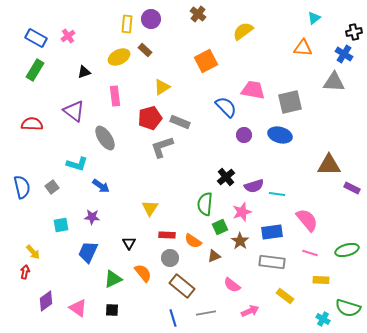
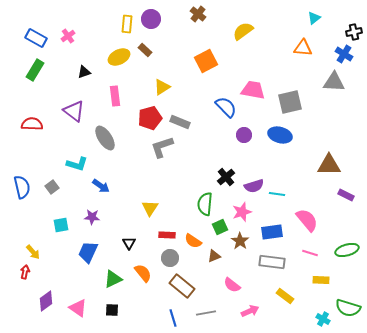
purple rectangle at (352, 188): moved 6 px left, 7 px down
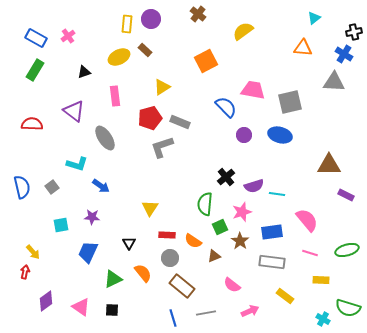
pink triangle at (78, 308): moved 3 px right, 1 px up
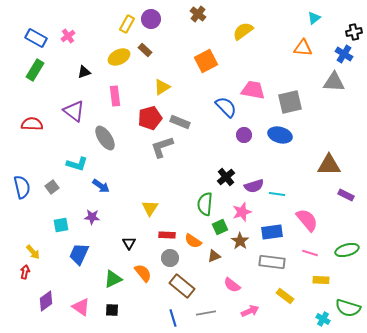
yellow rectangle at (127, 24): rotated 24 degrees clockwise
blue trapezoid at (88, 252): moved 9 px left, 2 px down
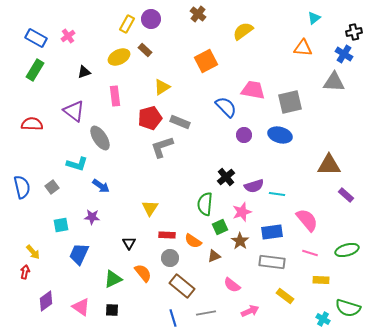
gray ellipse at (105, 138): moved 5 px left
purple rectangle at (346, 195): rotated 14 degrees clockwise
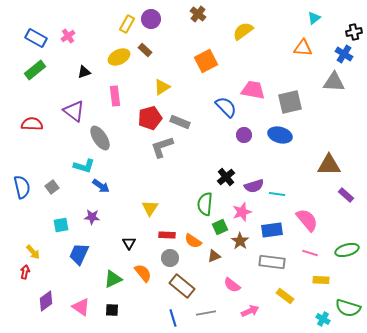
green rectangle at (35, 70): rotated 20 degrees clockwise
cyan L-shape at (77, 164): moved 7 px right, 2 px down
blue rectangle at (272, 232): moved 2 px up
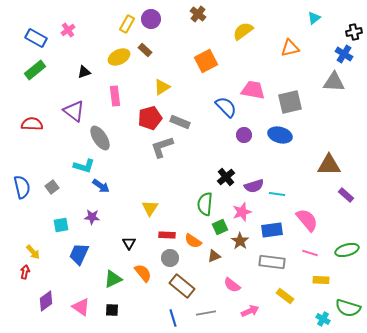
pink cross at (68, 36): moved 6 px up
orange triangle at (303, 48): moved 13 px left; rotated 18 degrees counterclockwise
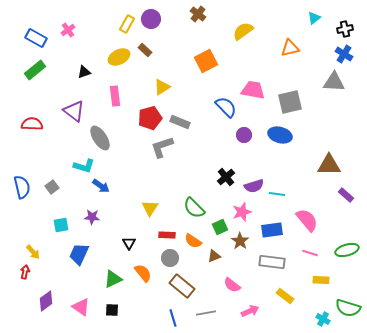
black cross at (354, 32): moved 9 px left, 3 px up
green semicircle at (205, 204): moved 11 px left, 4 px down; rotated 50 degrees counterclockwise
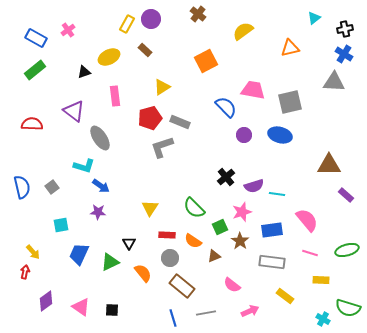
yellow ellipse at (119, 57): moved 10 px left
purple star at (92, 217): moved 6 px right, 5 px up
green triangle at (113, 279): moved 3 px left, 17 px up
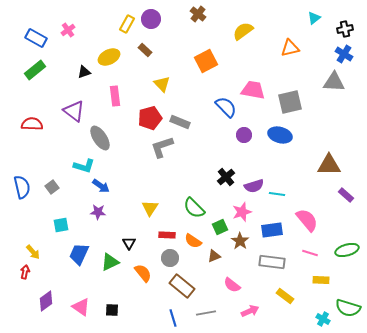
yellow triangle at (162, 87): moved 3 px up; rotated 42 degrees counterclockwise
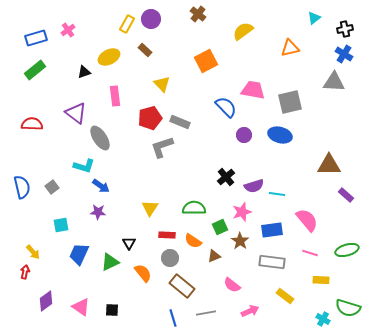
blue rectangle at (36, 38): rotated 45 degrees counterclockwise
purple triangle at (74, 111): moved 2 px right, 2 px down
green semicircle at (194, 208): rotated 135 degrees clockwise
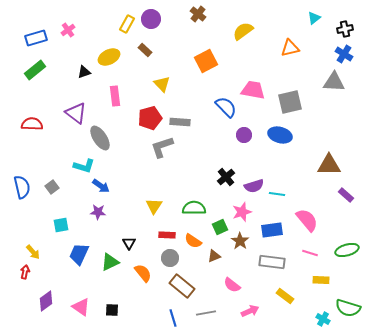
gray rectangle at (180, 122): rotated 18 degrees counterclockwise
yellow triangle at (150, 208): moved 4 px right, 2 px up
